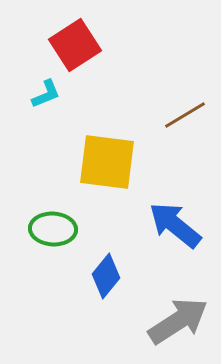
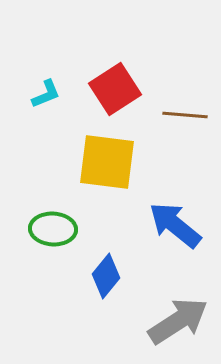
red square: moved 40 px right, 44 px down
brown line: rotated 36 degrees clockwise
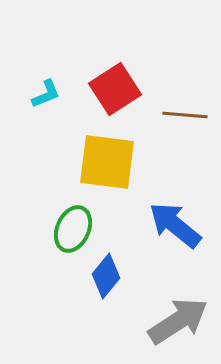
green ellipse: moved 20 px right; rotated 69 degrees counterclockwise
